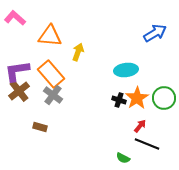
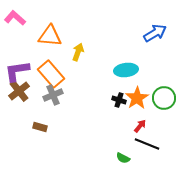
gray cross: rotated 30 degrees clockwise
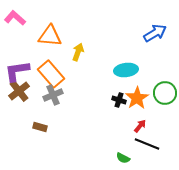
green circle: moved 1 px right, 5 px up
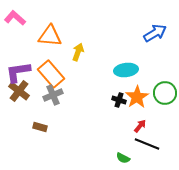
purple L-shape: moved 1 px right, 1 px down
brown cross: rotated 15 degrees counterclockwise
orange star: moved 1 px up
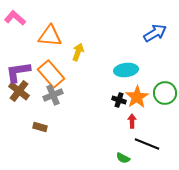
red arrow: moved 8 px left, 5 px up; rotated 40 degrees counterclockwise
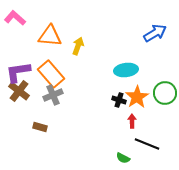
yellow arrow: moved 6 px up
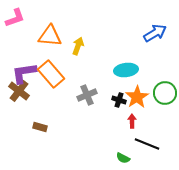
pink L-shape: rotated 120 degrees clockwise
purple L-shape: moved 6 px right, 1 px down
gray cross: moved 34 px right
